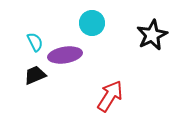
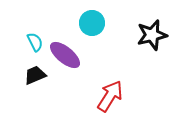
black star: rotated 12 degrees clockwise
purple ellipse: rotated 48 degrees clockwise
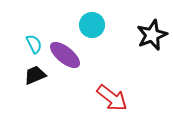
cyan circle: moved 2 px down
black star: rotated 8 degrees counterclockwise
cyan semicircle: moved 1 px left, 2 px down
red arrow: moved 2 px right, 2 px down; rotated 96 degrees clockwise
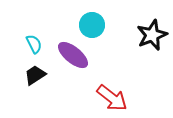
purple ellipse: moved 8 px right
black trapezoid: rotated 10 degrees counterclockwise
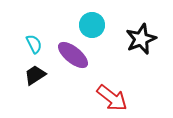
black star: moved 11 px left, 4 px down
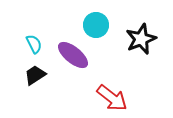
cyan circle: moved 4 px right
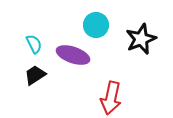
purple ellipse: rotated 20 degrees counterclockwise
red arrow: moved 1 px left; rotated 64 degrees clockwise
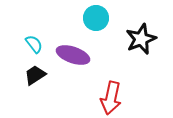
cyan circle: moved 7 px up
cyan semicircle: rotated 12 degrees counterclockwise
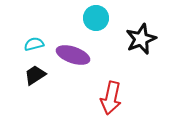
cyan semicircle: rotated 66 degrees counterclockwise
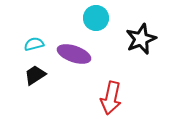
purple ellipse: moved 1 px right, 1 px up
